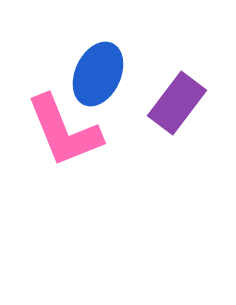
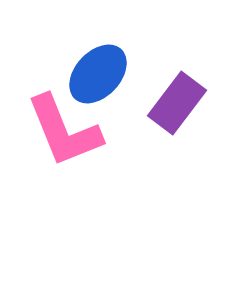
blue ellipse: rotated 18 degrees clockwise
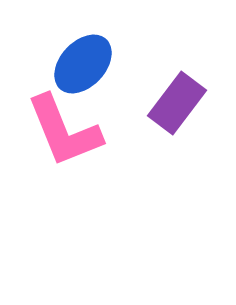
blue ellipse: moved 15 px left, 10 px up
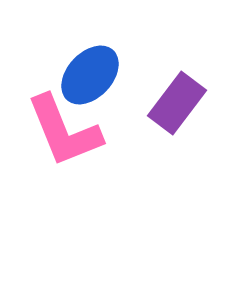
blue ellipse: moved 7 px right, 11 px down
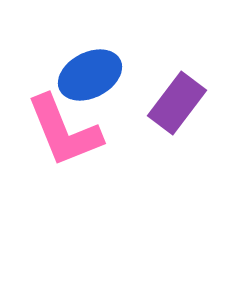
blue ellipse: rotated 20 degrees clockwise
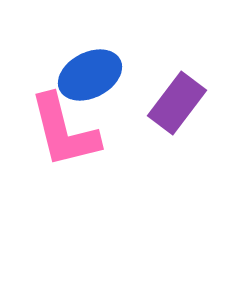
pink L-shape: rotated 8 degrees clockwise
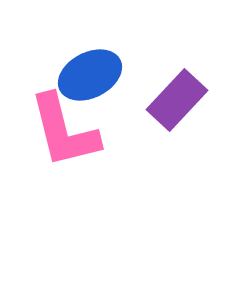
purple rectangle: moved 3 px up; rotated 6 degrees clockwise
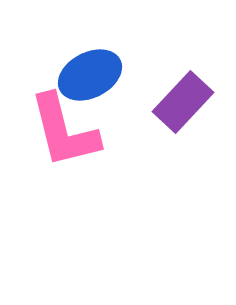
purple rectangle: moved 6 px right, 2 px down
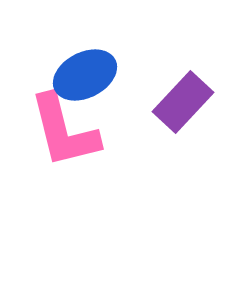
blue ellipse: moved 5 px left
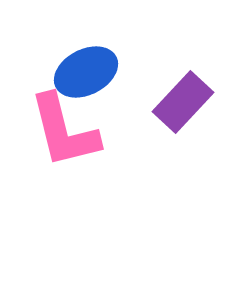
blue ellipse: moved 1 px right, 3 px up
